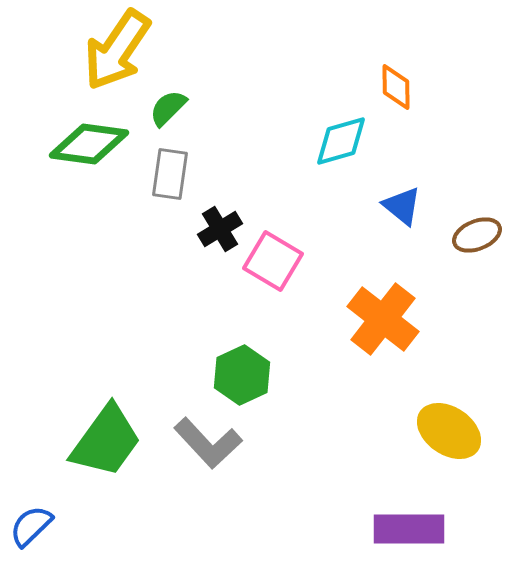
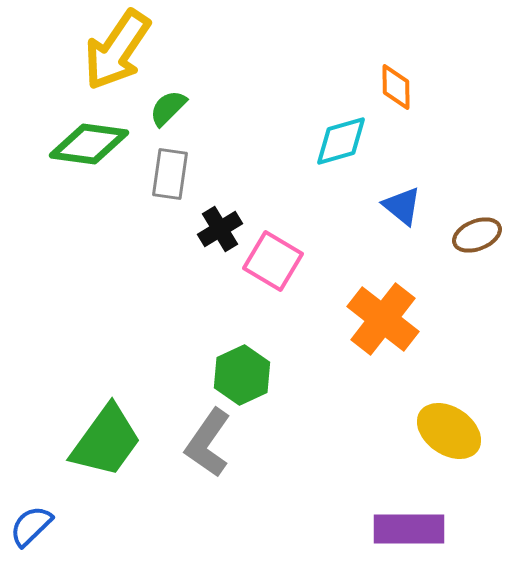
gray L-shape: rotated 78 degrees clockwise
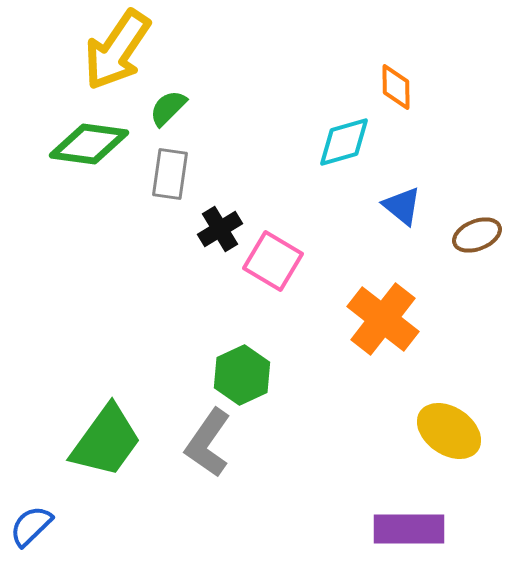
cyan diamond: moved 3 px right, 1 px down
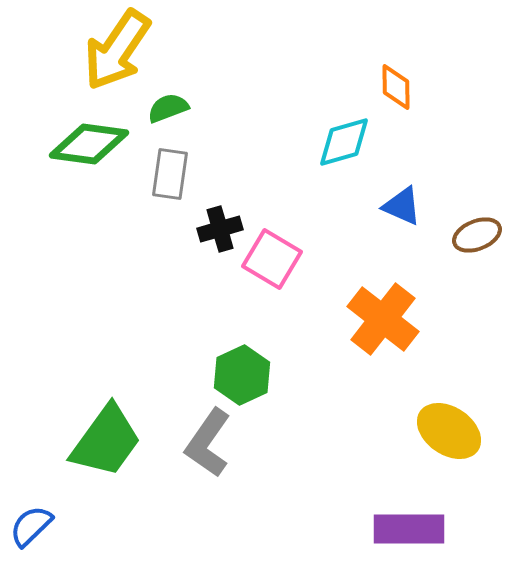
green semicircle: rotated 24 degrees clockwise
blue triangle: rotated 15 degrees counterclockwise
black cross: rotated 15 degrees clockwise
pink square: moved 1 px left, 2 px up
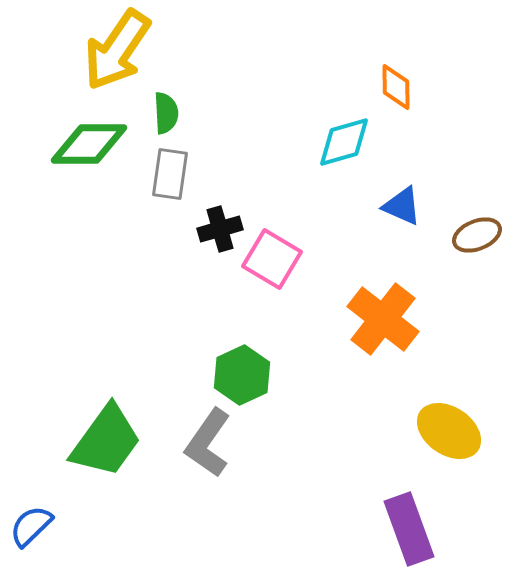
green semicircle: moved 2 px left, 5 px down; rotated 108 degrees clockwise
green diamond: rotated 8 degrees counterclockwise
purple rectangle: rotated 70 degrees clockwise
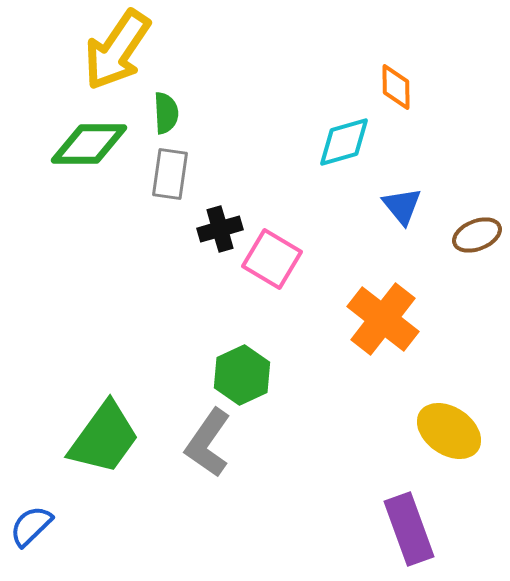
blue triangle: rotated 27 degrees clockwise
green trapezoid: moved 2 px left, 3 px up
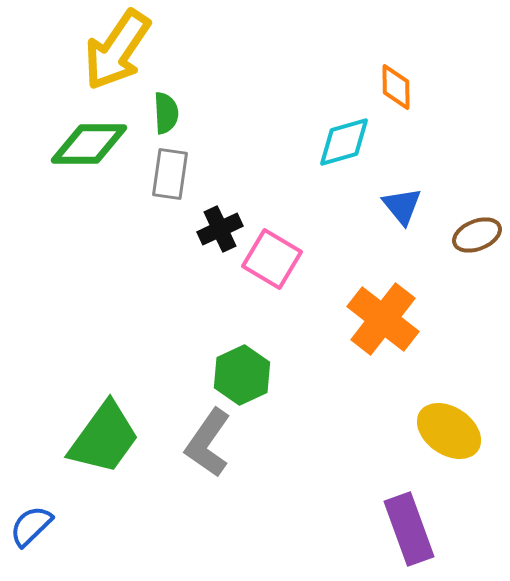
black cross: rotated 9 degrees counterclockwise
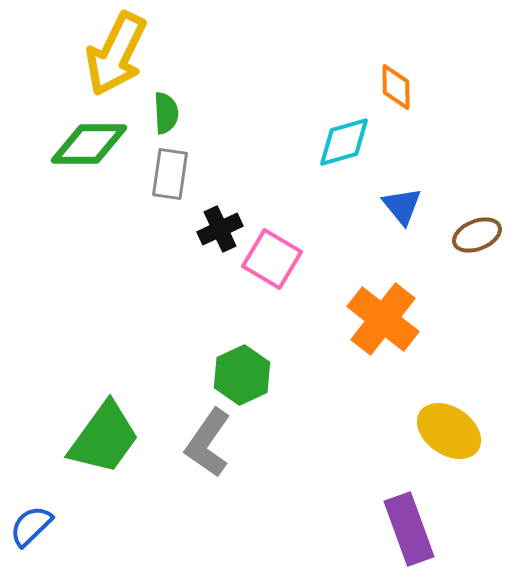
yellow arrow: moved 1 px left, 4 px down; rotated 8 degrees counterclockwise
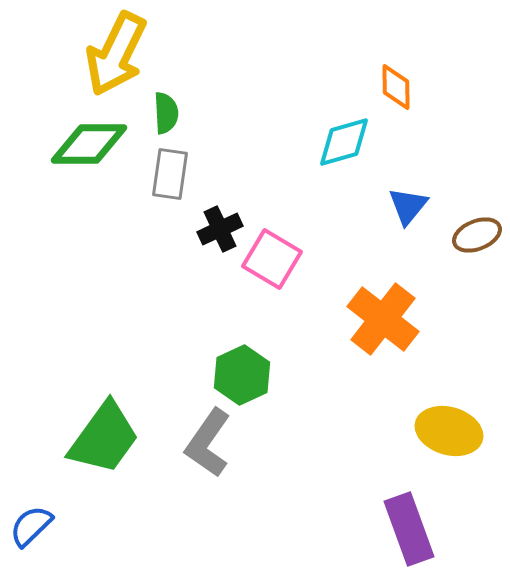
blue triangle: moved 6 px right; rotated 18 degrees clockwise
yellow ellipse: rotated 18 degrees counterclockwise
